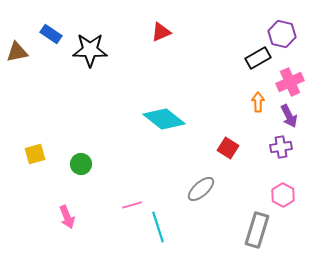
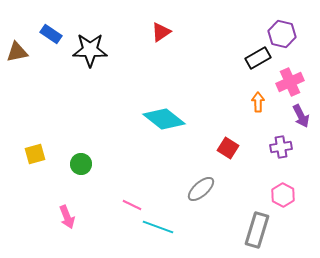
red triangle: rotated 10 degrees counterclockwise
purple arrow: moved 12 px right
pink line: rotated 42 degrees clockwise
cyan line: rotated 52 degrees counterclockwise
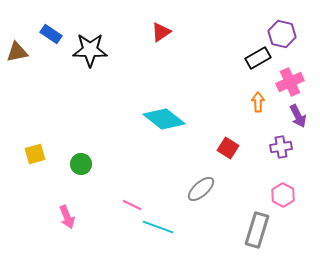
purple arrow: moved 3 px left
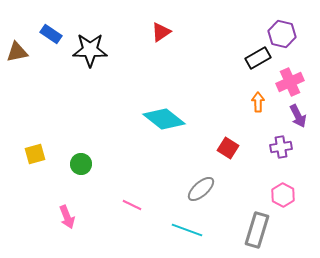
cyan line: moved 29 px right, 3 px down
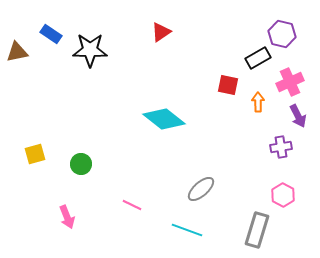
red square: moved 63 px up; rotated 20 degrees counterclockwise
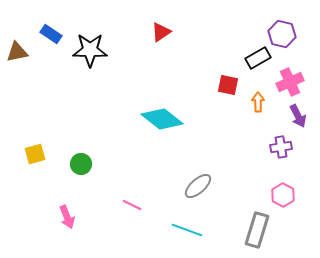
cyan diamond: moved 2 px left
gray ellipse: moved 3 px left, 3 px up
